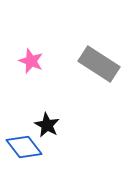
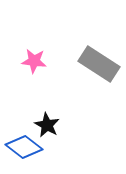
pink star: moved 3 px right; rotated 15 degrees counterclockwise
blue diamond: rotated 15 degrees counterclockwise
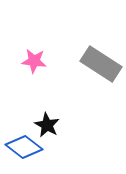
gray rectangle: moved 2 px right
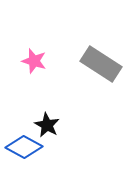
pink star: rotated 10 degrees clockwise
blue diamond: rotated 9 degrees counterclockwise
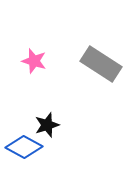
black star: rotated 25 degrees clockwise
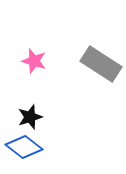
black star: moved 17 px left, 8 px up
blue diamond: rotated 9 degrees clockwise
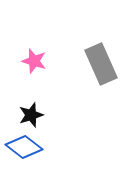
gray rectangle: rotated 33 degrees clockwise
black star: moved 1 px right, 2 px up
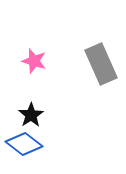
black star: rotated 15 degrees counterclockwise
blue diamond: moved 3 px up
